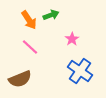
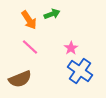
green arrow: moved 1 px right, 1 px up
pink star: moved 1 px left, 9 px down
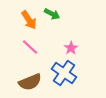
green arrow: rotated 49 degrees clockwise
blue cross: moved 16 px left, 2 px down
brown semicircle: moved 10 px right, 3 px down
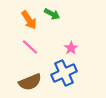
blue cross: rotated 30 degrees clockwise
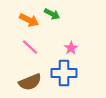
orange arrow: rotated 30 degrees counterclockwise
blue cross: rotated 25 degrees clockwise
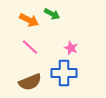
pink star: rotated 16 degrees counterclockwise
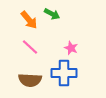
orange arrow: rotated 24 degrees clockwise
brown semicircle: moved 2 px up; rotated 25 degrees clockwise
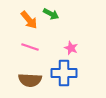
green arrow: moved 1 px left
pink line: rotated 24 degrees counterclockwise
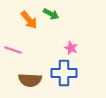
pink line: moved 17 px left, 3 px down
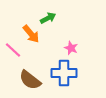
green arrow: moved 3 px left, 4 px down; rotated 56 degrees counterclockwise
orange arrow: moved 2 px right, 14 px down
pink line: rotated 24 degrees clockwise
brown semicircle: rotated 35 degrees clockwise
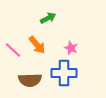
orange arrow: moved 6 px right, 11 px down
brown semicircle: rotated 40 degrees counterclockwise
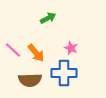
orange arrow: moved 1 px left, 8 px down
